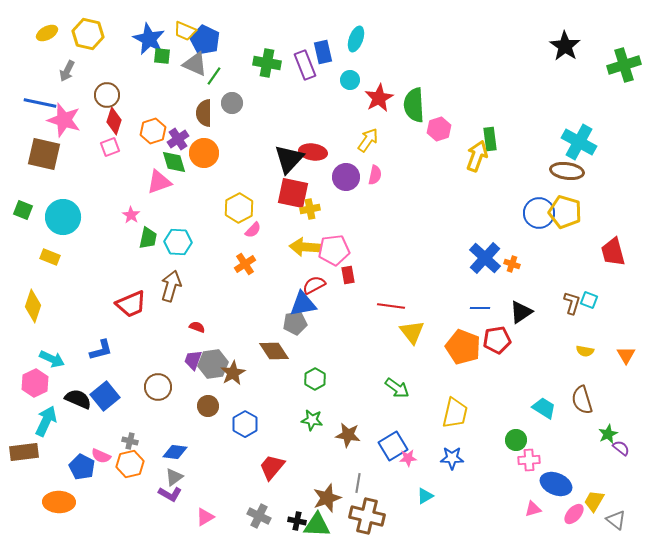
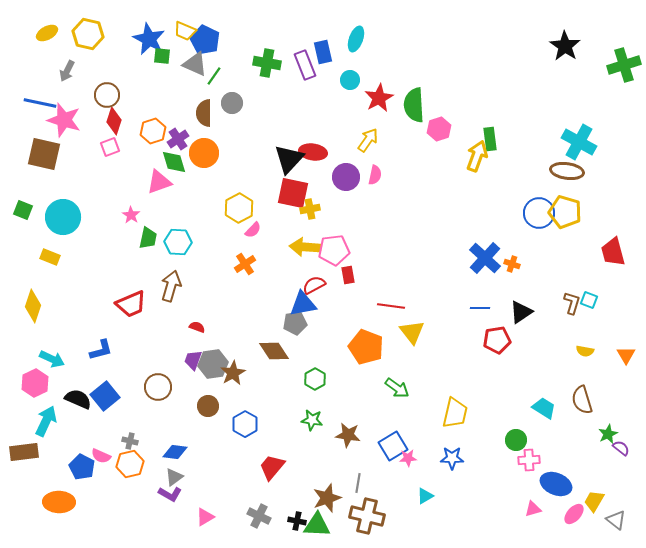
orange pentagon at (463, 347): moved 97 px left
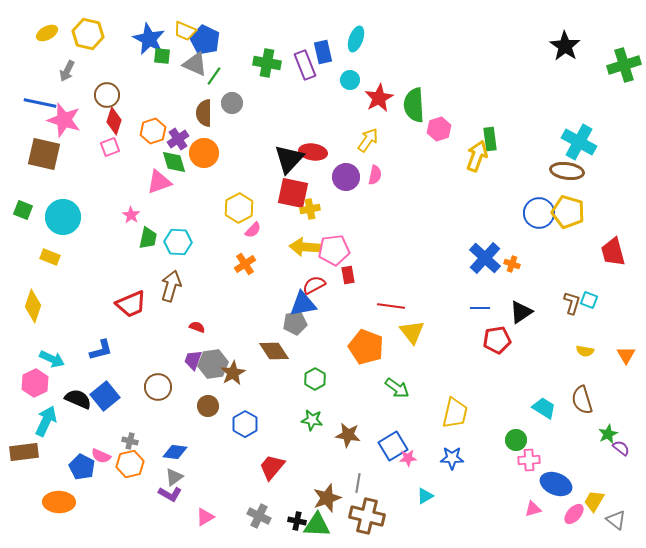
yellow pentagon at (565, 212): moved 3 px right
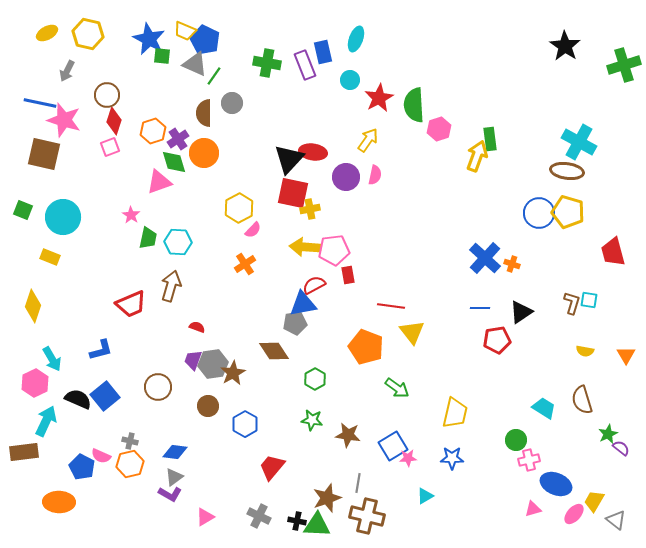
cyan square at (589, 300): rotated 12 degrees counterclockwise
cyan arrow at (52, 359): rotated 35 degrees clockwise
pink cross at (529, 460): rotated 10 degrees counterclockwise
